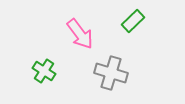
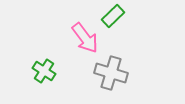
green rectangle: moved 20 px left, 5 px up
pink arrow: moved 5 px right, 4 px down
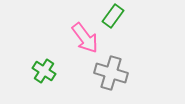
green rectangle: rotated 10 degrees counterclockwise
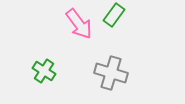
green rectangle: moved 1 px right, 1 px up
pink arrow: moved 6 px left, 14 px up
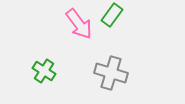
green rectangle: moved 2 px left
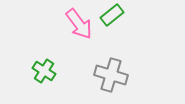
green rectangle: rotated 15 degrees clockwise
gray cross: moved 2 px down
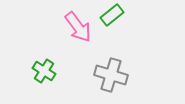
pink arrow: moved 1 px left, 3 px down
